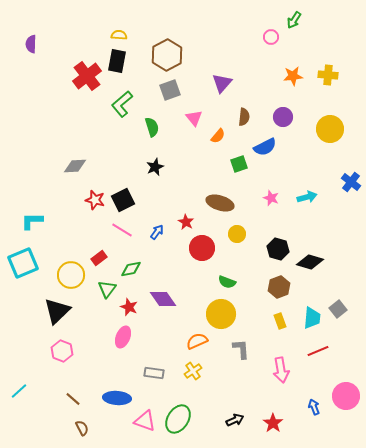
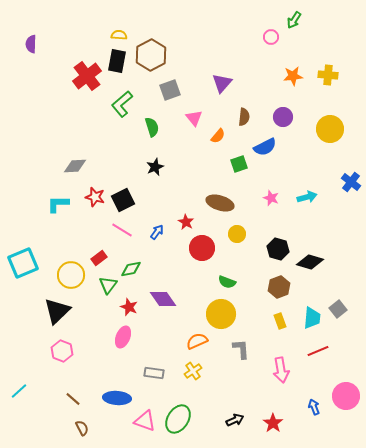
brown hexagon at (167, 55): moved 16 px left
red star at (95, 200): moved 3 px up
cyan L-shape at (32, 221): moved 26 px right, 17 px up
green triangle at (107, 289): moved 1 px right, 4 px up
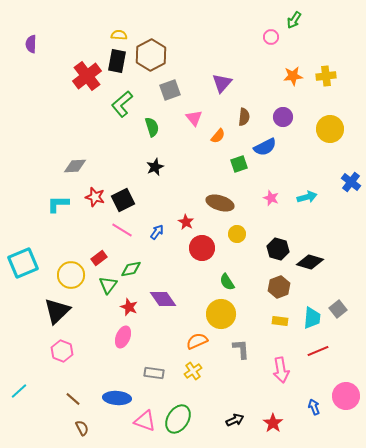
yellow cross at (328, 75): moved 2 px left, 1 px down; rotated 12 degrees counterclockwise
green semicircle at (227, 282): rotated 36 degrees clockwise
yellow rectangle at (280, 321): rotated 63 degrees counterclockwise
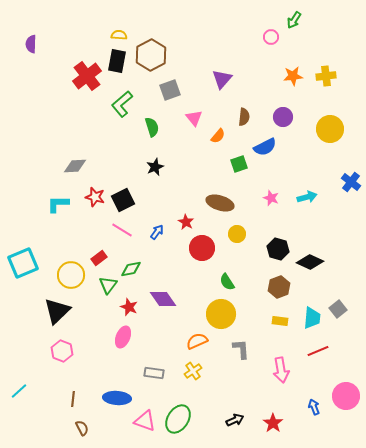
purple triangle at (222, 83): moved 4 px up
black diamond at (310, 262): rotated 8 degrees clockwise
brown line at (73, 399): rotated 56 degrees clockwise
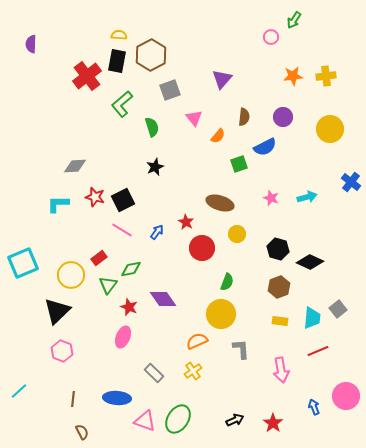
green semicircle at (227, 282): rotated 126 degrees counterclockwise
gray rectangle at (154, 373): rotated 36 degrees clockwise
brown semicircle at (82, 428): moved 4 px down
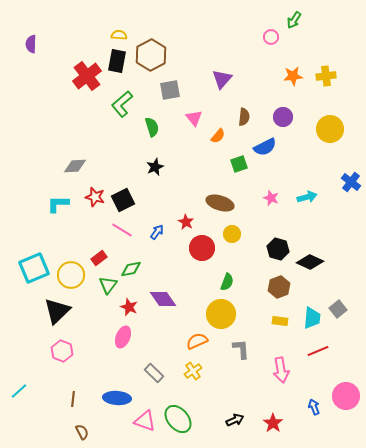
gray square at (170, 90): rotated 10 degrees clockwise
yellow circle at (237, 234): moved 5 px left
cyan square at (23, 263): moved 11 px right, 5 px down
green ellipse at (178, 419): rotated 72 degrees counterclockwise
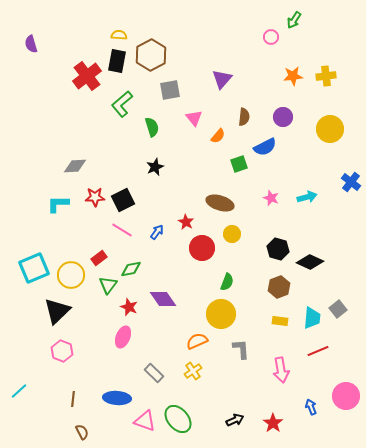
purple semicircle at (31, 44): rotated 18 degrees counterclockwise
red star at (95, 197): rotated 18 degrees counterclockwise
blue arrow at (314, 407): moved 3 px left
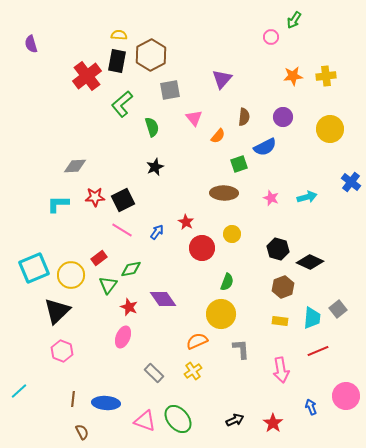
brown ellipse at (220, 203): moved 4 px right, 10 px up; rotated 16 degrees counterclockwise
brown hexagon at (279, 287): moved 4 px right
blue ellipse at (117, 398): moved 11 px left, 5 px down
